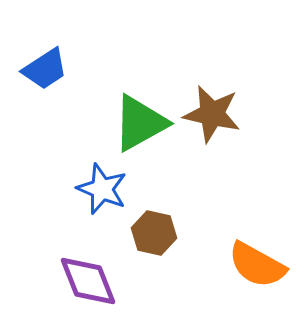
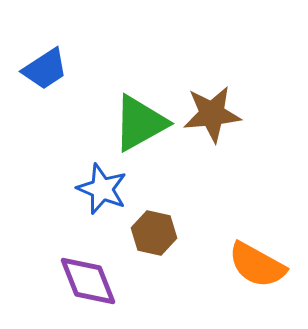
brown star: rotated 18 degrees counterclockwise
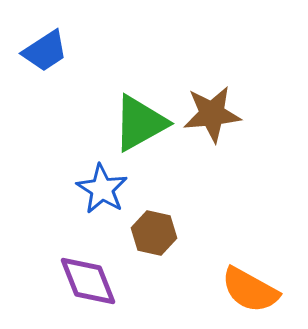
blue trapezoid: moved 18 px up
blue star: rotated 9 degrees clockwise
orange semicircle: moved 7 px left, 25 px down
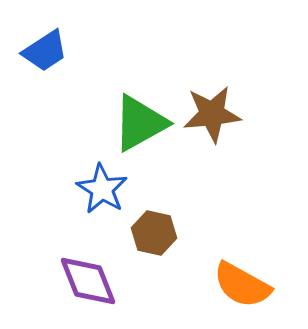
orange semicircle: moved 8 px left, 5 px up
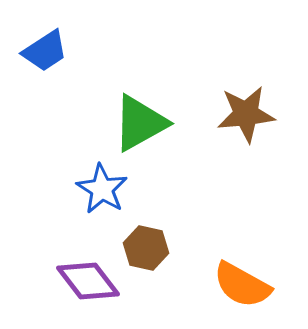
brown star: moved 34 px right
brown hexagon: moved 8 px left, 15 px down
purple diamond: rotated 16 degrees counterclockwise
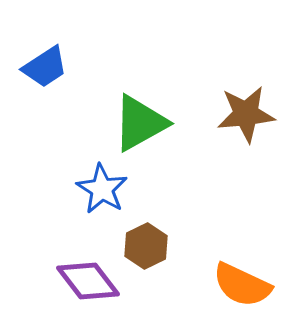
blue trapezoid: moved 16 px down
brown hexagon: moved 2 px up; rotated 21 degrees clockwise
orange semicircle: rotated 4 degrees counterclockwise
